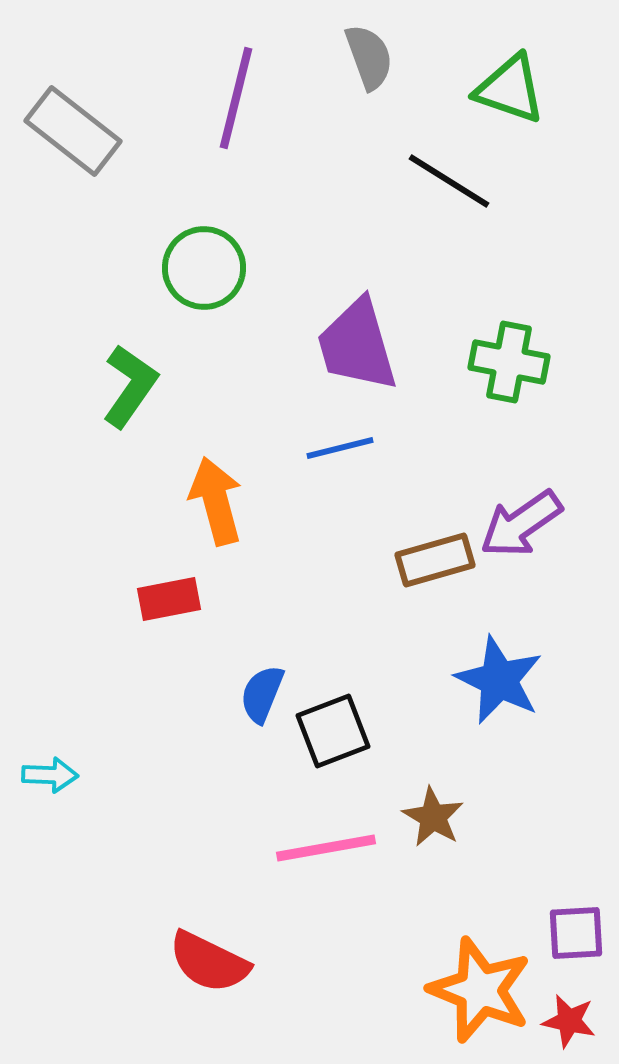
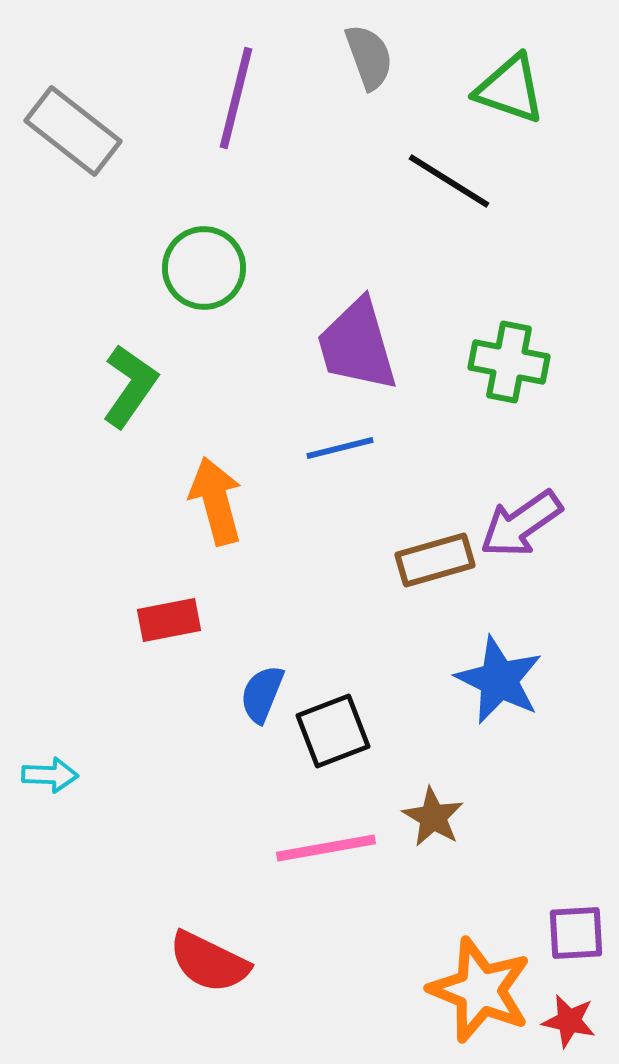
red rectangle: moved 21 px down
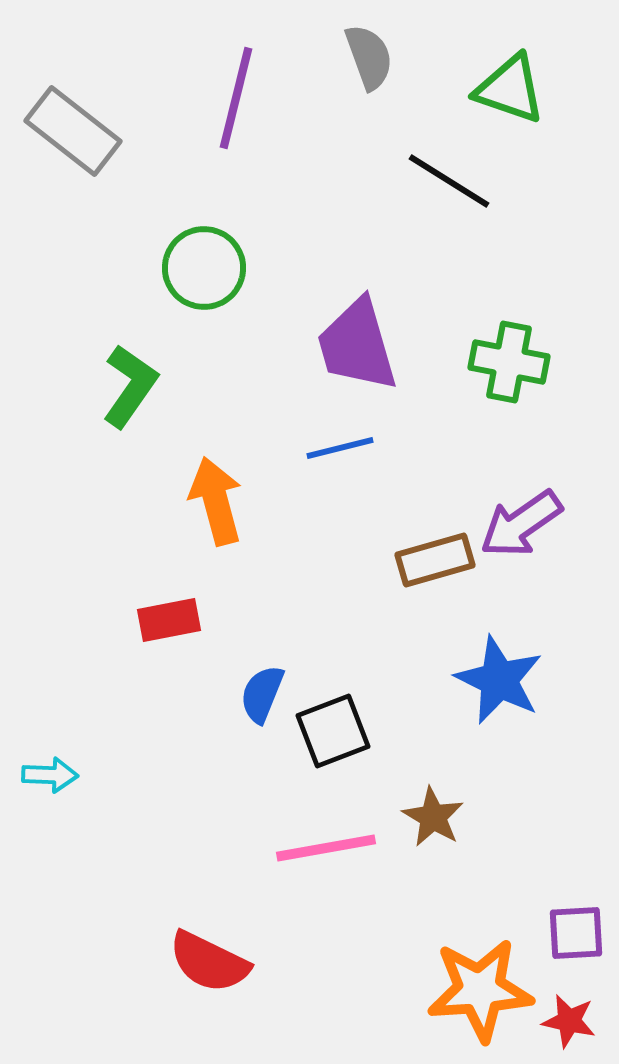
orange star: rotated 26 degrees counterclockwise
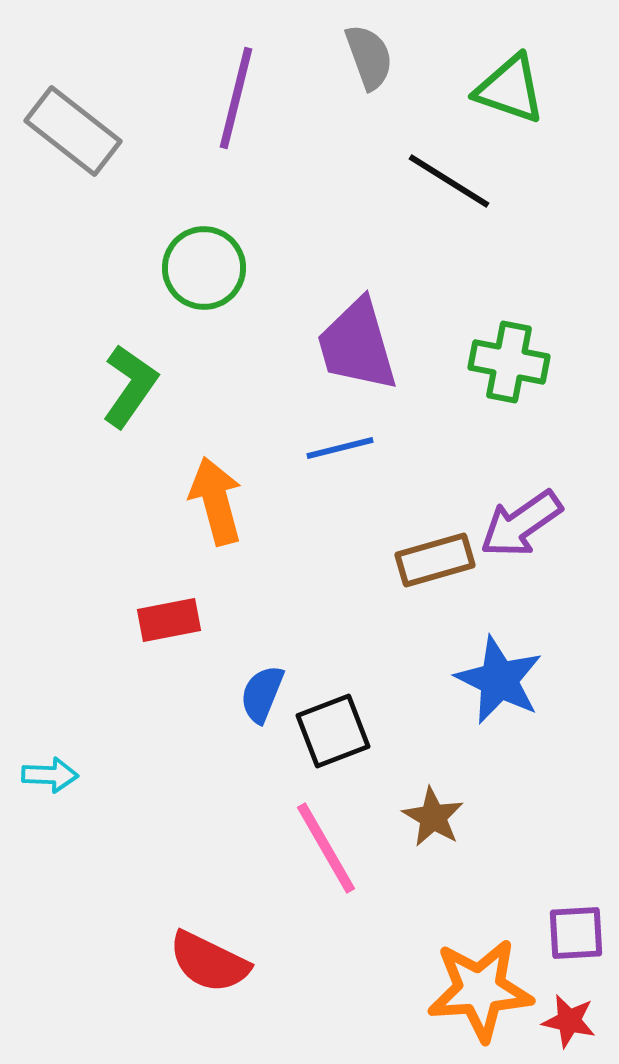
pink line: rotated 70 degrees clockwise
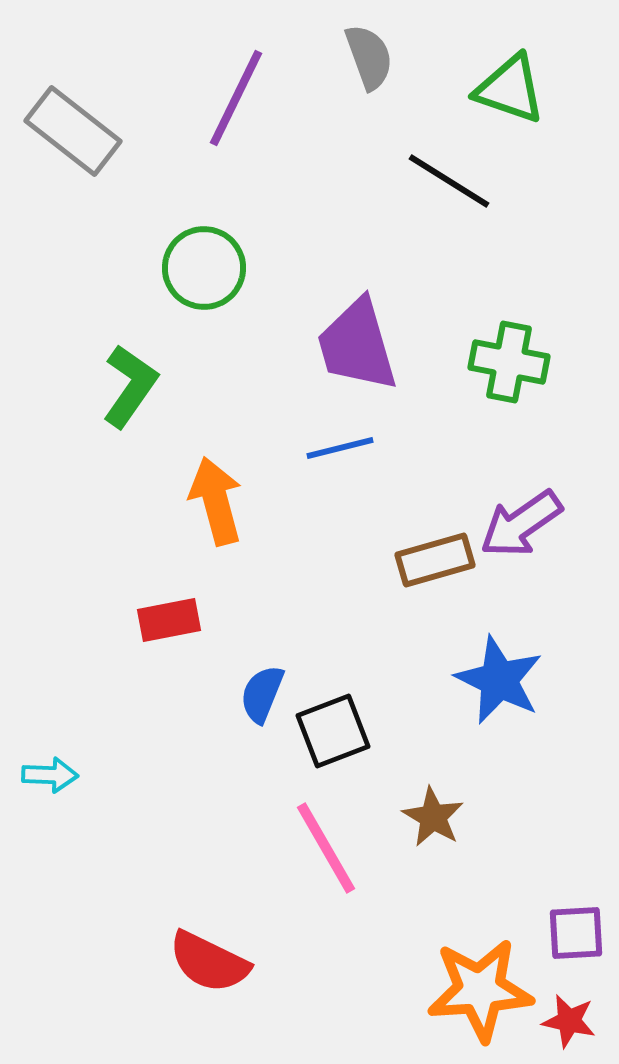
purple line: rotated 12 degrees clockwise
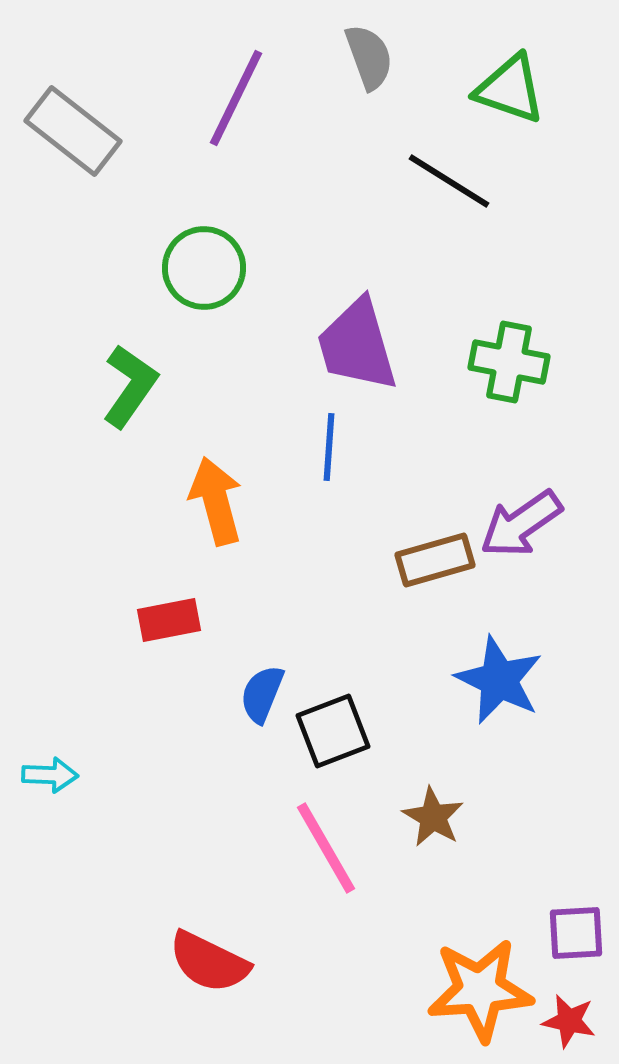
blue line: moved 11 px left, 1 px up; rotated 72 degrees counterclockwise
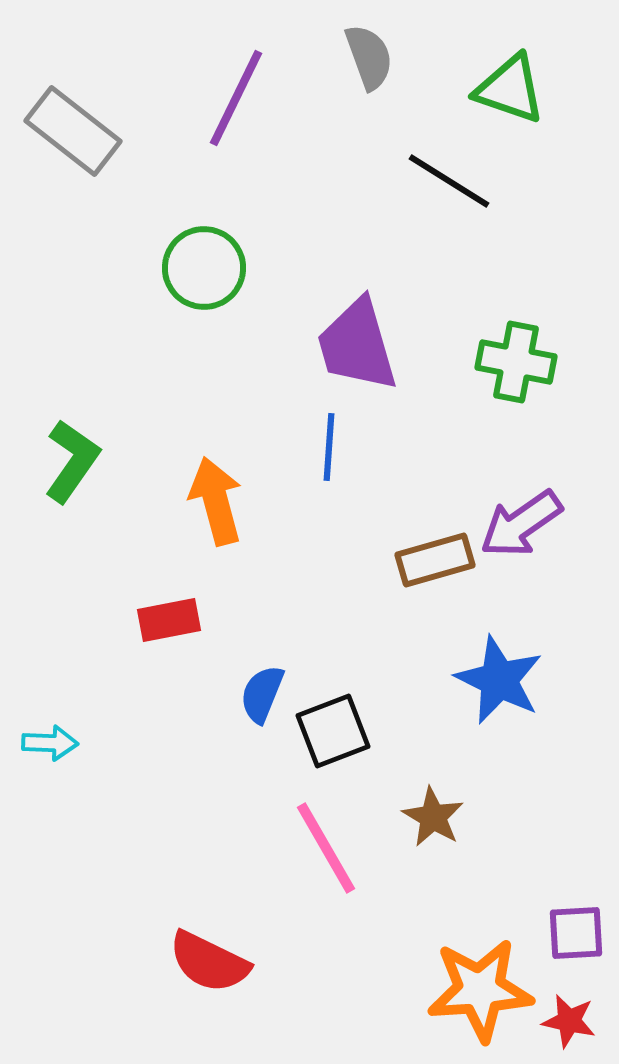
green cross: moved 7 px right
green L-shape: moved 58 px left, 75 px down
cyan arrow: moved 32 px up
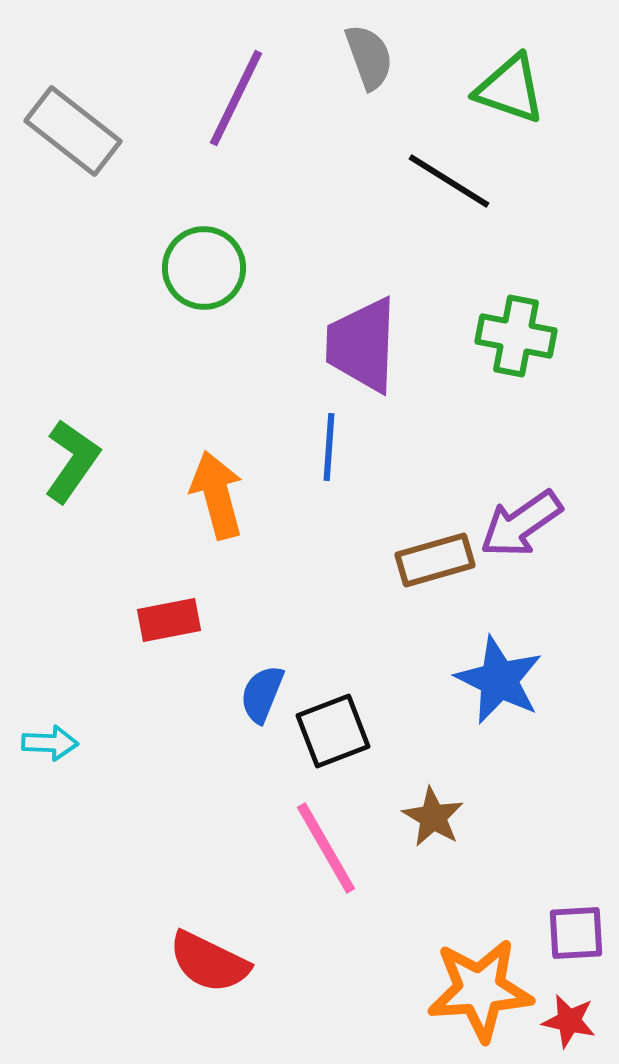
purple trapezoid: moved 5 px right; rotated 18 degrees clockwise
green cross: moved 26 px up
orange arrow: moved 1 px right, 6 px up
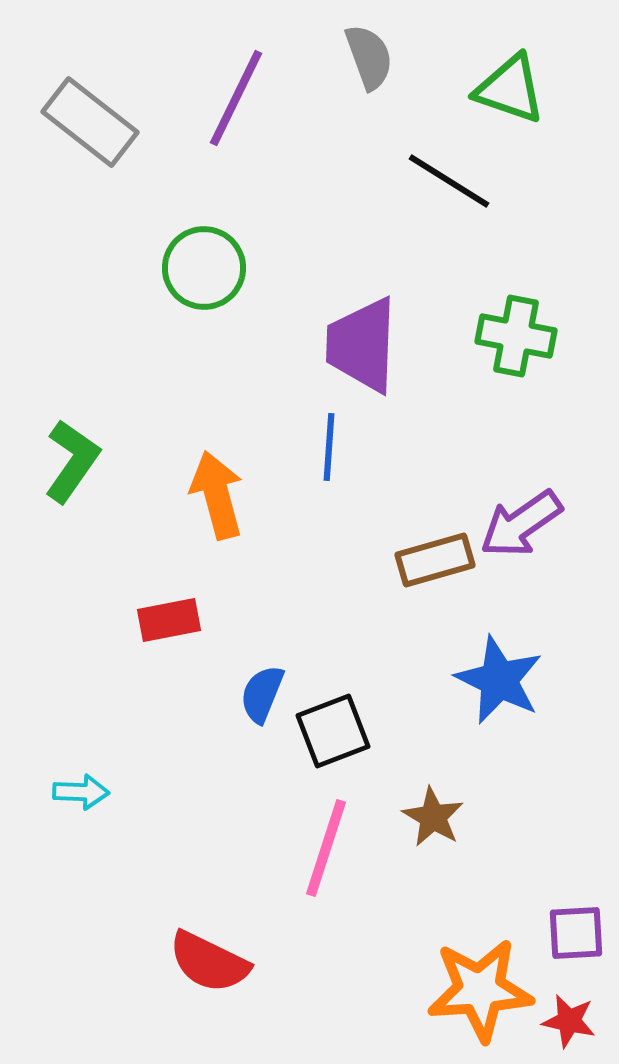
gray rectangle: moved 17 px right, 9 px up
cyan arrow: moved 31 px right, 49 px down
pink line: rotated 48 degrees clockwise
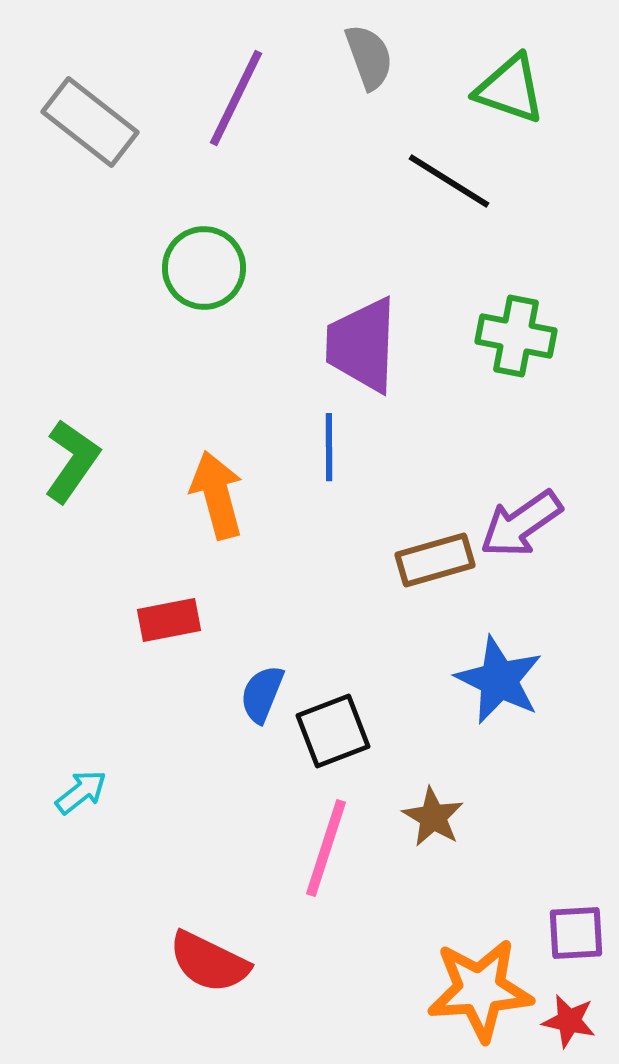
blue line: rotated 4 degrees counterclockwise
cyan arrow: rotated 40 degrees counterclockwise
